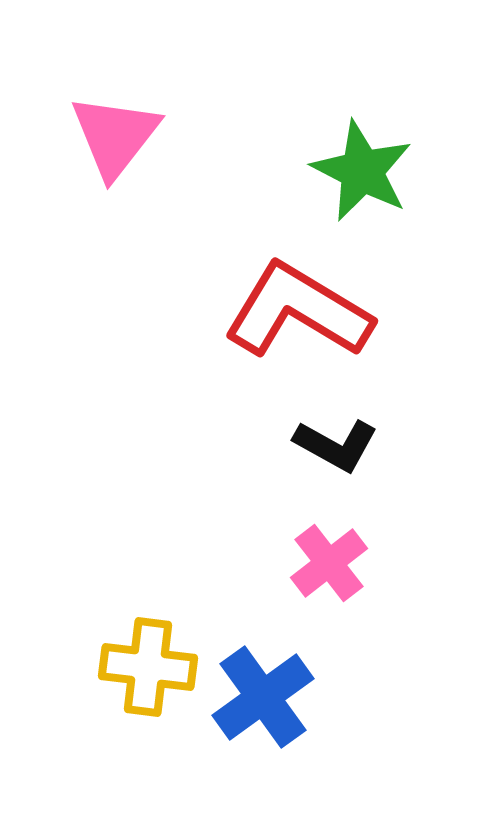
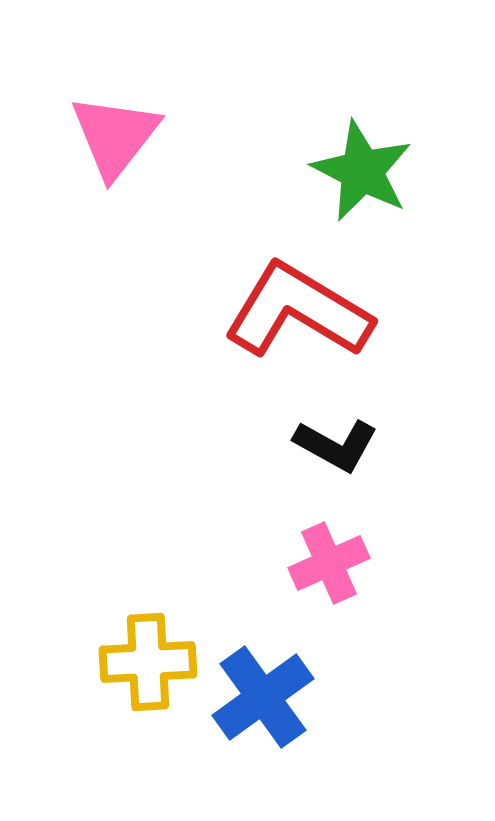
pink cross: rotated 14 degrees clockwise
yellow cross: moved 5 px up; rotated 10 degrees counterclockwise
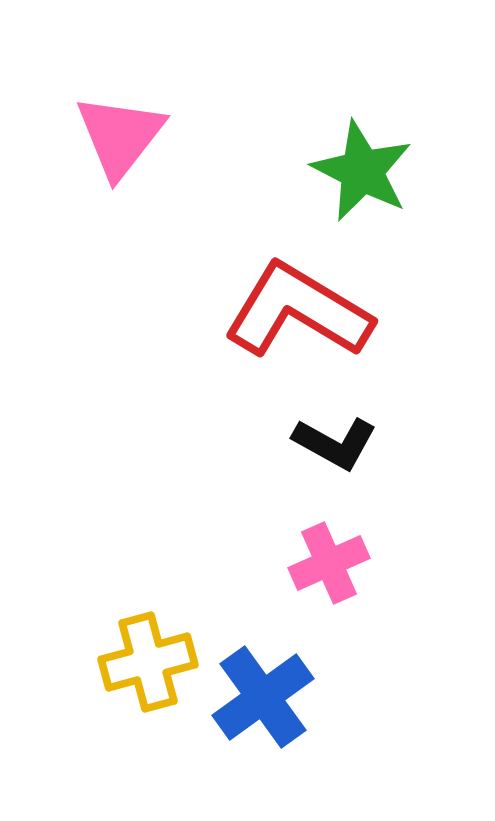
pink triangle: moved 5 px right
black L-shape: moved 1 px left, 2 px up
yellow cross: rotated 12 degrees counterclockwise
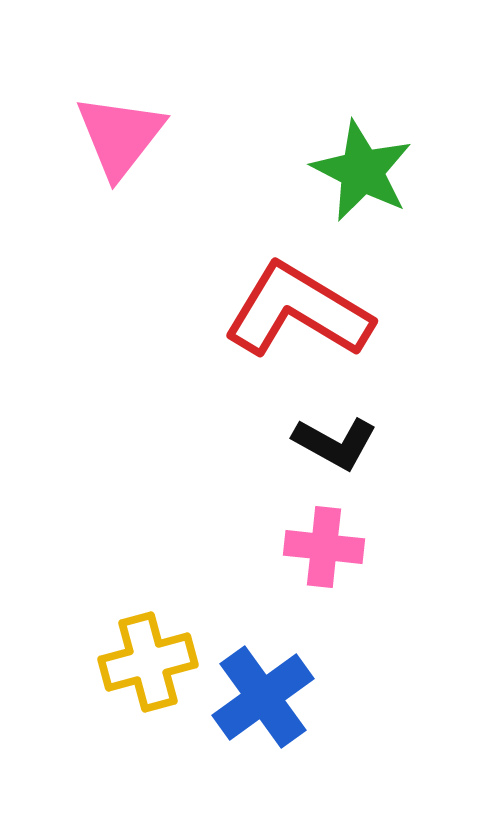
pink cross: moved 5 px left, 16 px up; rotated 30 degrees clockwise
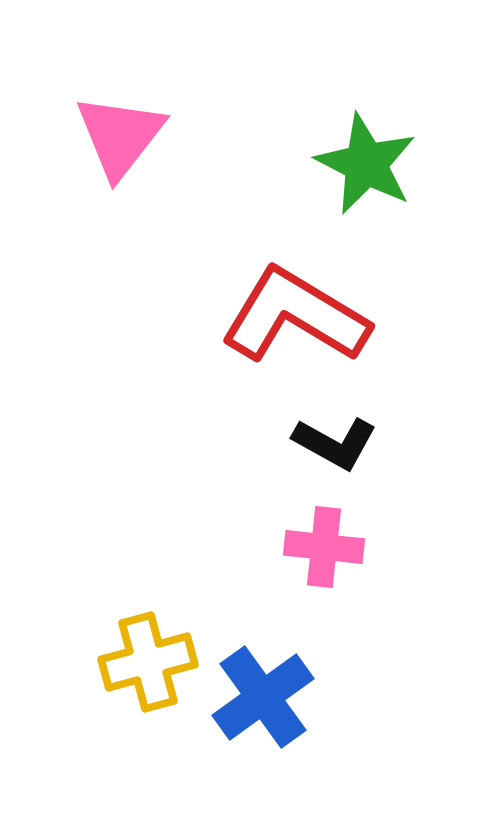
green star: moved 4 px right, 7 px up
red L-shape: moved 3 px left, 5 px down
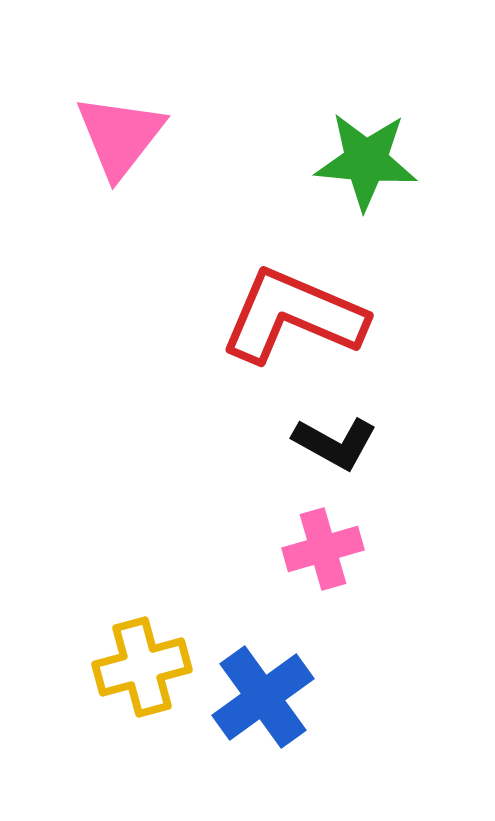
green star: moved 3 px up; rotated 22 degrees counterclockwise
red L-shape: moved 2 px left; rotated 8 degrees counterclockwise
pink cross: moved 1 px left, 2 px down; rotated 22 degrees counterclockwise
yellow cross: moved 6 px left, 5 px down
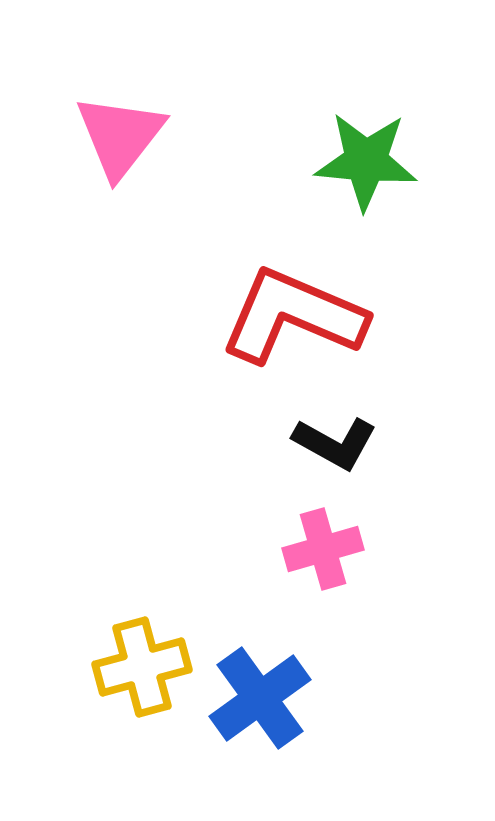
blue cross: moved 3 px left, 1 px down
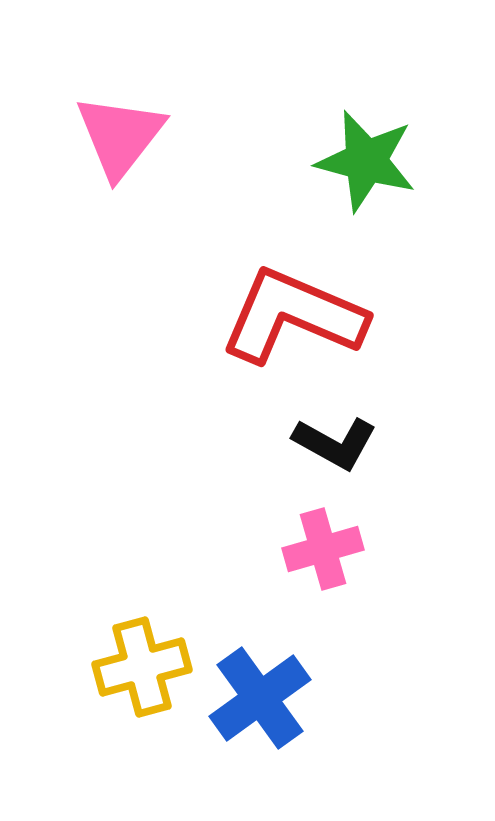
green star: rotated 10 degrees clockwise
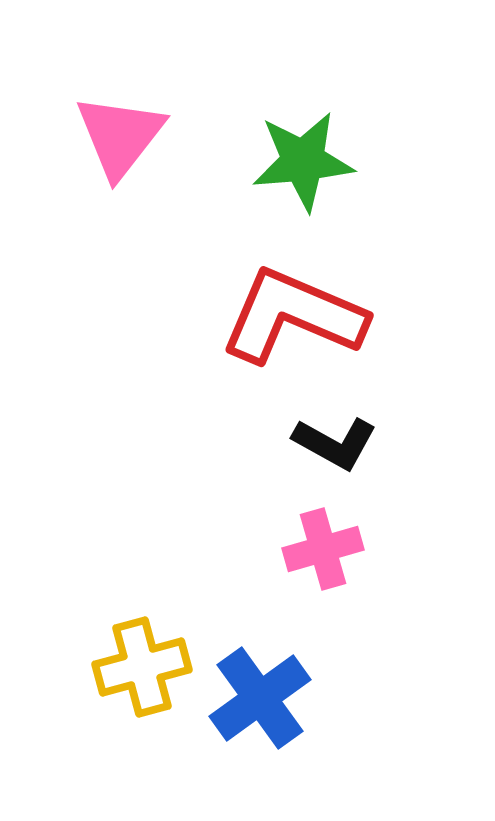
green star: moved 63 px left; rotated 20 degrees counterclockwise
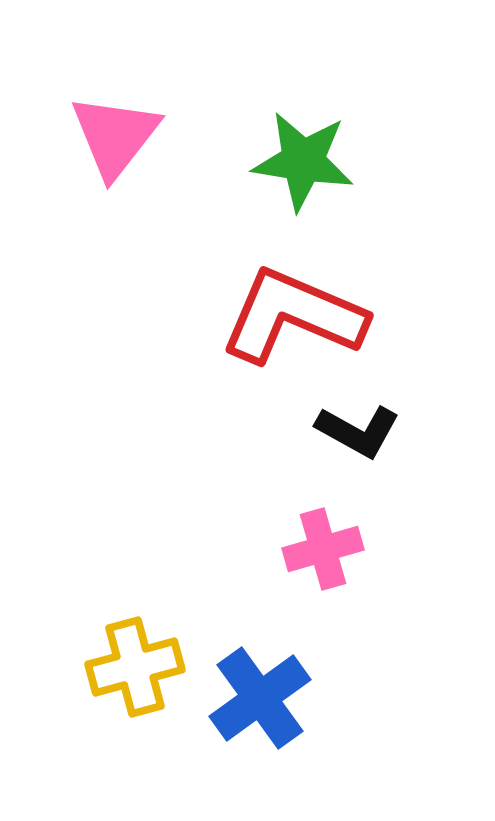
pink triangle: moved 5 px left
green star: rotated 14 degrees clockwise
black L-shape: moved 23 px right, 12 px up
yellow cross: moved 7 px left
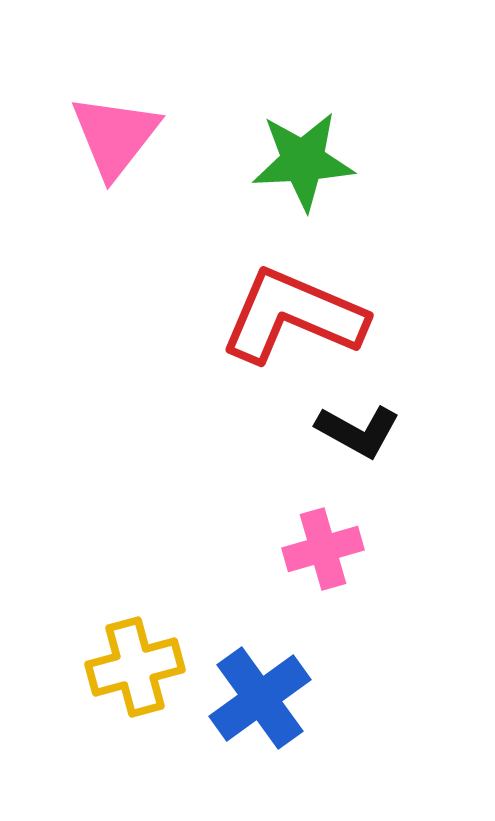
green star: rotated 12 degrees counterclockwise
